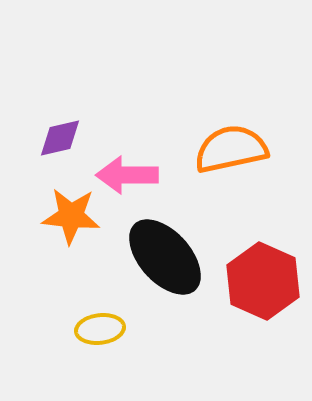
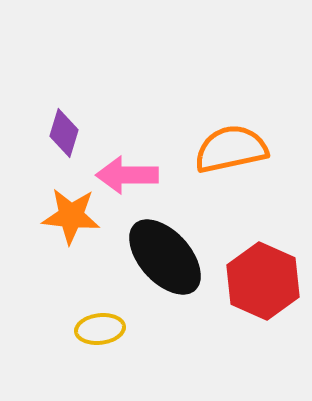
purple diamond: moved 4 px right, 5 px up; rotated 60 degrees counterclockwise
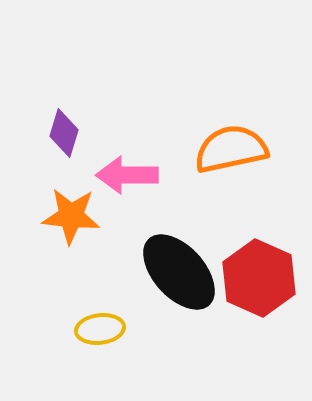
black ellipse: moved 14 px right, 15 px down
red hexagon: moved 4 px left, 3 px up
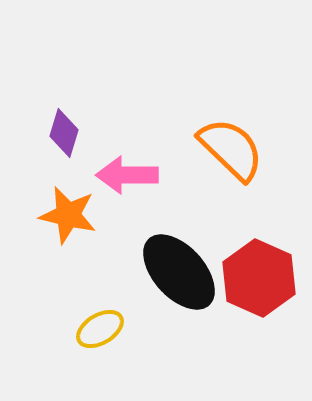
orange semicircle: rotated 56 degrees clockwise
orange star: moved 3 px left, 1 px up; rotated 8 degrees clockwise
yellow ellipse: rotated 24 degrees counterclockwise
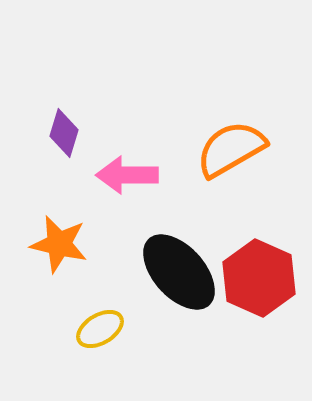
orange semicircle: rotated 74 degrees counterclockwise
orange star: moved 9 px left, 29 px down
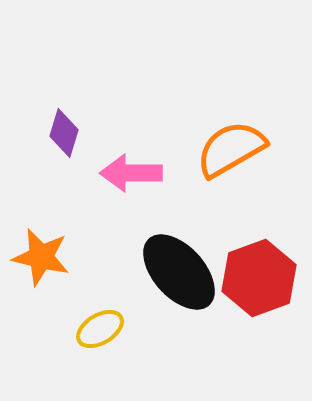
pink arrow: moved 4 px right, 2 px up
orange star: moved 18 px left, 13 px down
red hexagon: rotated 16 degrees clockwise
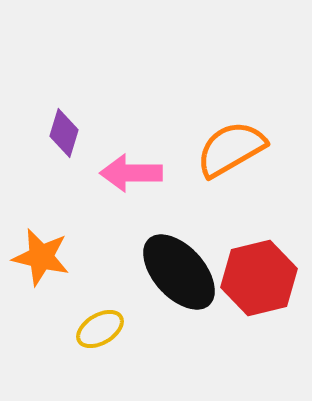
red hexagon: rotated 6 degrees clockwise
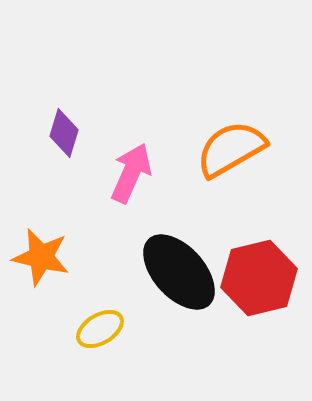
pink arrow: rotated 114 degrees clockwise
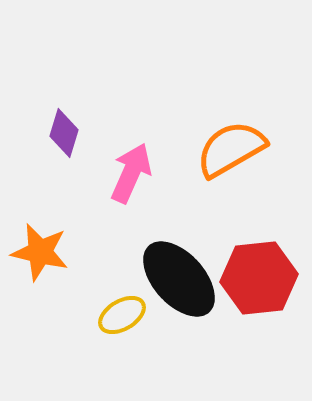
orange star: moved 1 px left, 5 px up
black ellipse: moved 7 px down
red hexagon: rotated 8 degrees clockwise
yellow ellipse: moved 22 px right, 14 px up
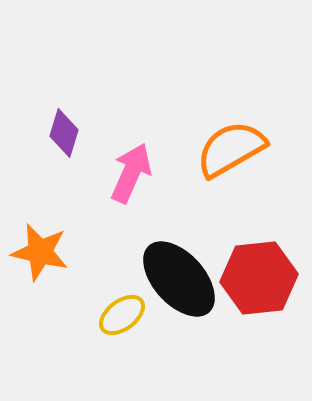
yellow ellipse: rotated 6 degrees counterclockwise
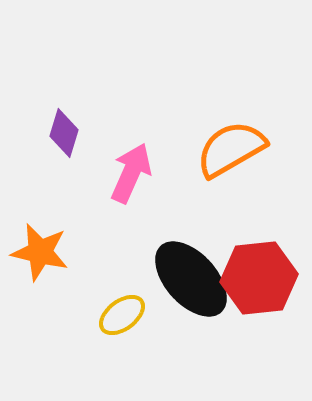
black ellipse: moved 12 px right
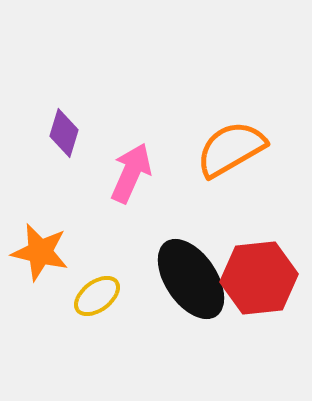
black ellipse: rotated 8 degrees clockwise
yellow ellipse: moved 25 px left, 19 px up
